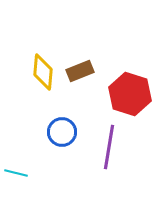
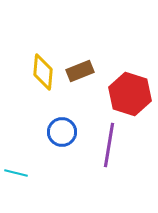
purple line: moved 2 px up
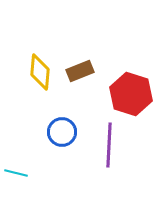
yellow diamond: moved 3 px left
red hexagon: moved 1 px right
purple line: rotated 6 degrees counterclockwise
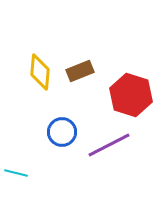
red hexagon: moved 1 px down
purple line: rotated 60 degrees clockwise
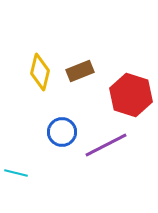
yellow diamond: rotated 9 degrees clockwise
purple line: moved 3 px left
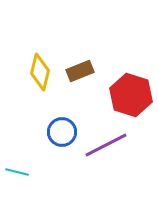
cyan line: moved 1 px right, 1 px up
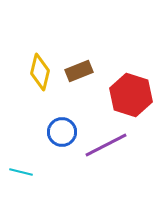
brown rectangle: moved 1 px left
cyan line: moved 4 px right
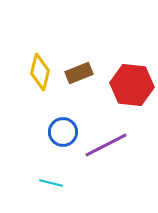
brown rectangle: moved 2 px down
red hexagon: moved 1 px right, 10 px up; rotated 12 degrees counterclockwise
blue circle: moved 1 px right
cyan line: moved 30 px right, 11 px down
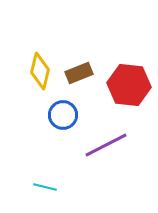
yellow diamond: moved 1 px up
red hexagon: moved 3 px left
blue circle: moved 17 px up
cyan line: moved 6 px left, 4 px down
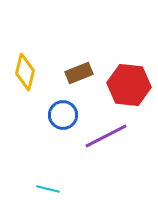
yellow diamond: moved 15 px left, 1 px down
purple line: moved 9 px up
cyan line: moved 3 px right, 2 px down
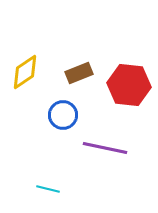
yellow diamond: rotated 42 degrees clockwise
purple line: moved 1 px left, 12 px down; rotated 39 degrees clockwise
